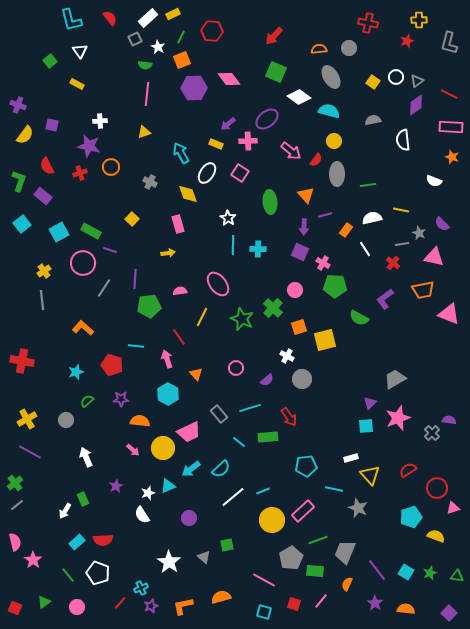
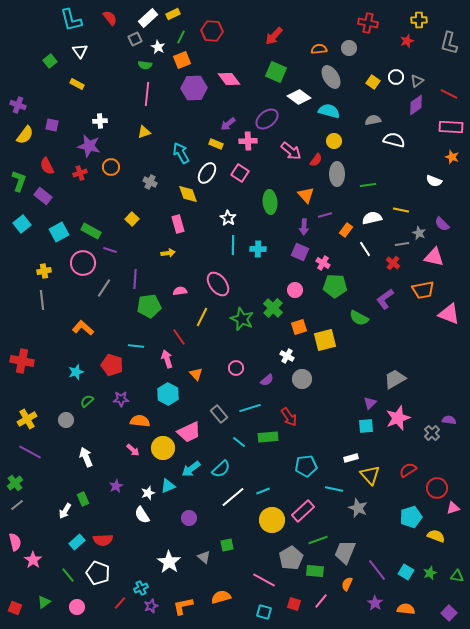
white semicircle at (403, 140): moved 9 px left; rotated 110 degrees clockwise
yellow cross at (44, 271): rotated 24 degrees clockwise
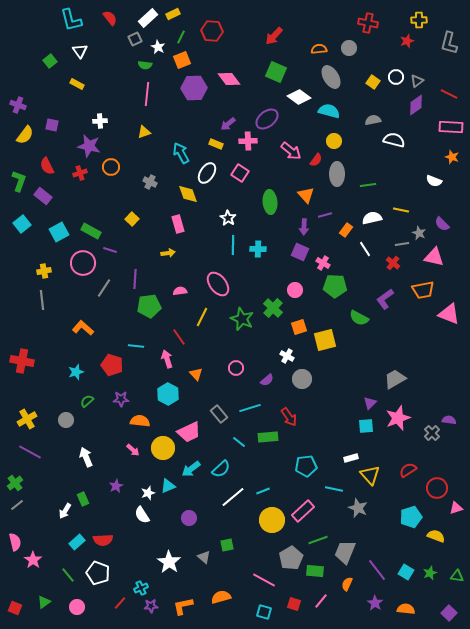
pink triangle at (453, 508): moved 3 px right
purple star at (151, 606): rotated 16 degrees clockwise
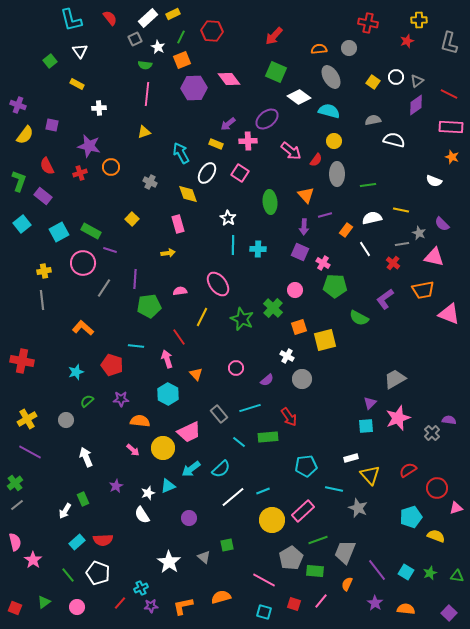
white cross at (100, 121): moved 1 px left, 13 px up
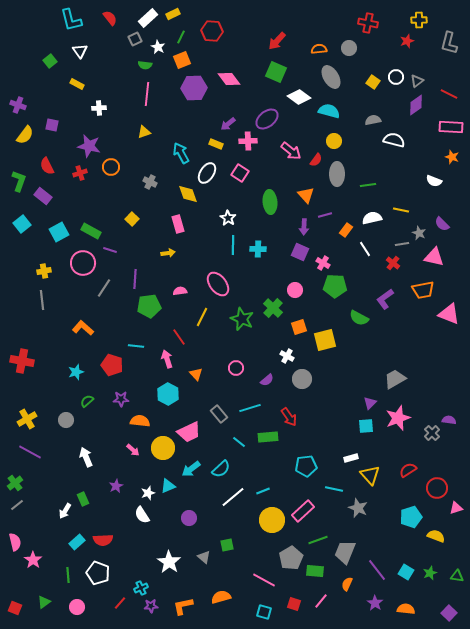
red arrow at (274, 36): moved 3 px right, 5 px down
green line at (68, 575): rotated 35 degrees clockwise
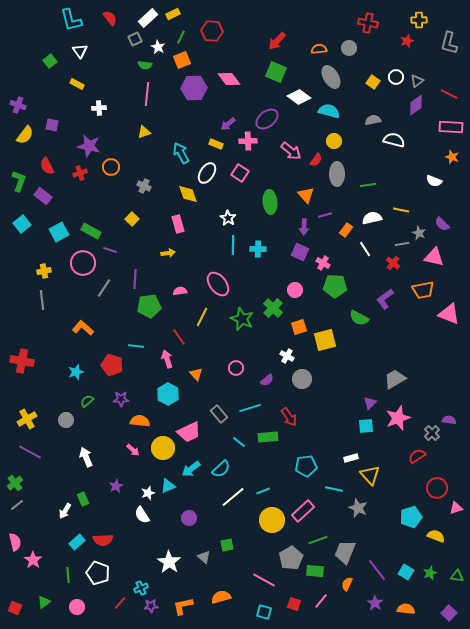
gray cross at (150, 182): moved 6 px left, 4 px down
red semicircle at (408, 470): moved 9 px right, 14 px up
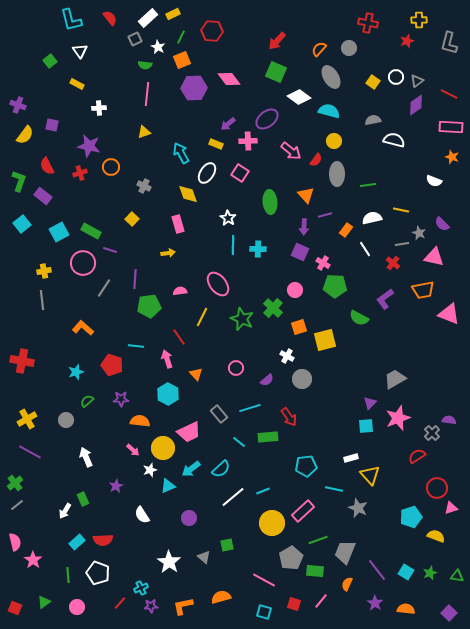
orange semicircle at (319, 49): rotated 42 degrees counterclockwise
white star at (148, 493): moved 2 px right, 23 px up
pink triangle at (456, 508): moved 5 px left
yellow circle at (272, 520): moved 3 px down
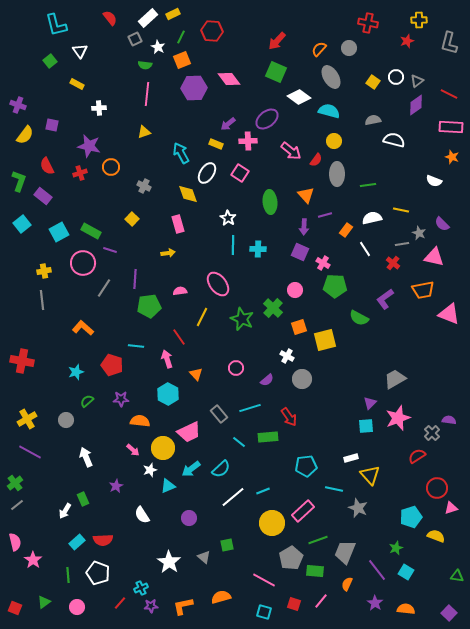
cyan L-shape at (71, 20): moved 15 px left, 5 px down
green star at (430, 573): moved 34 px left, 25 px up
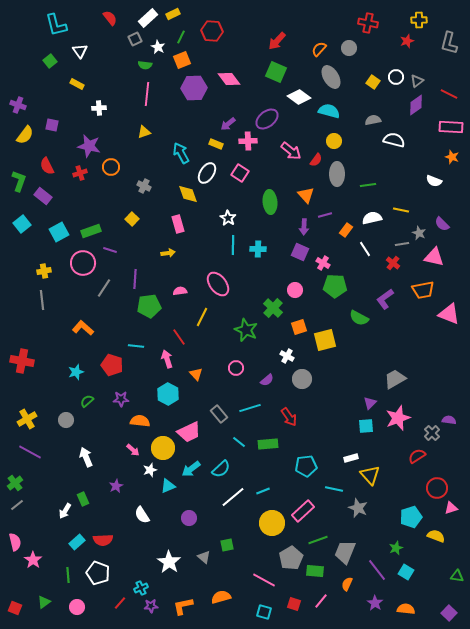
green rectangle at (91, 231): rotated 48 degrees counterclockwise
green star at (242, 319): moved 4 px right, 11 px down
green rectangle at (268, 437): moved 7 px down
